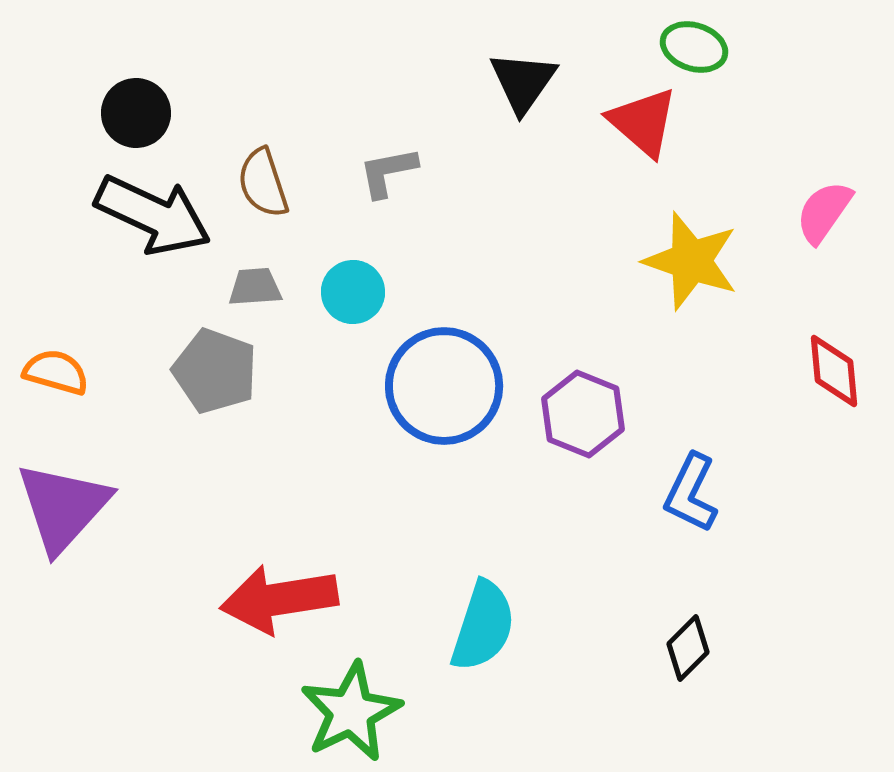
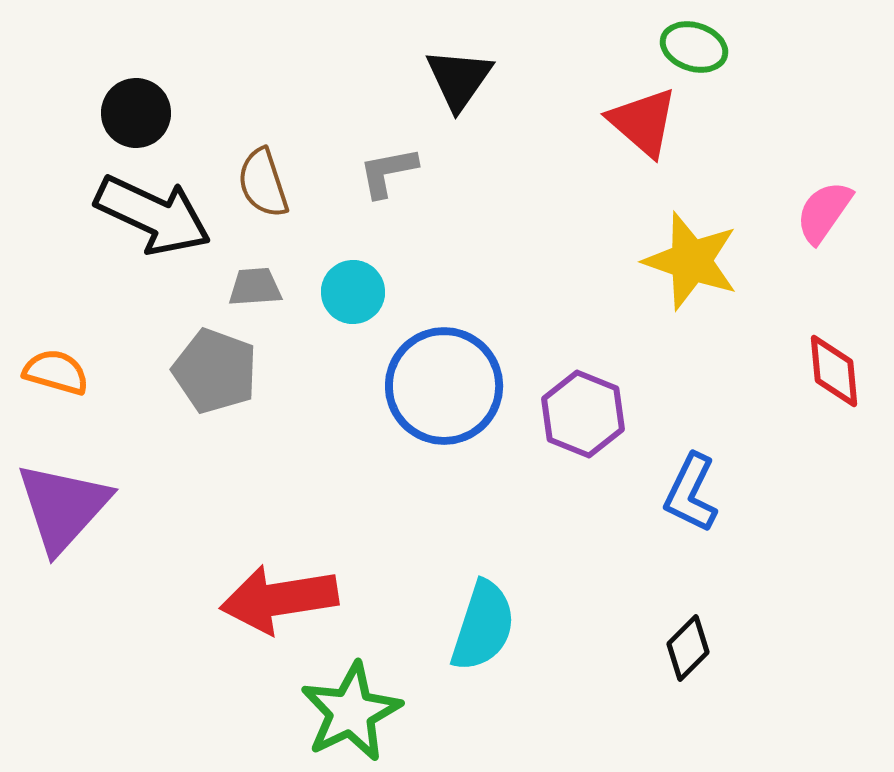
black triangle: moved 64 px left, 3 px up
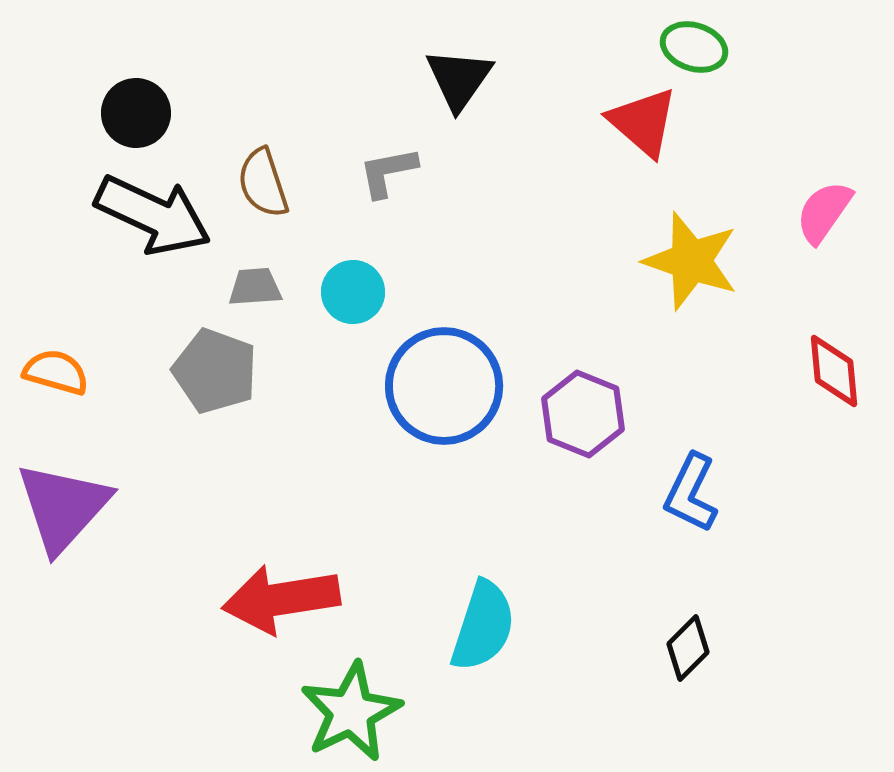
red arrow: moved 2 px right
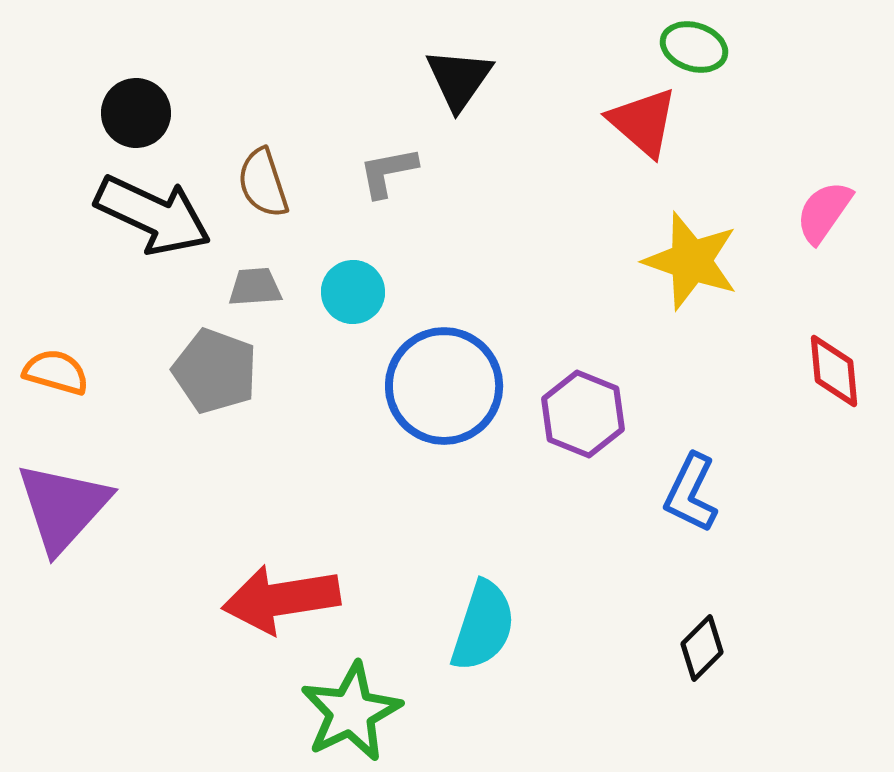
black diamond: moved 14 px right
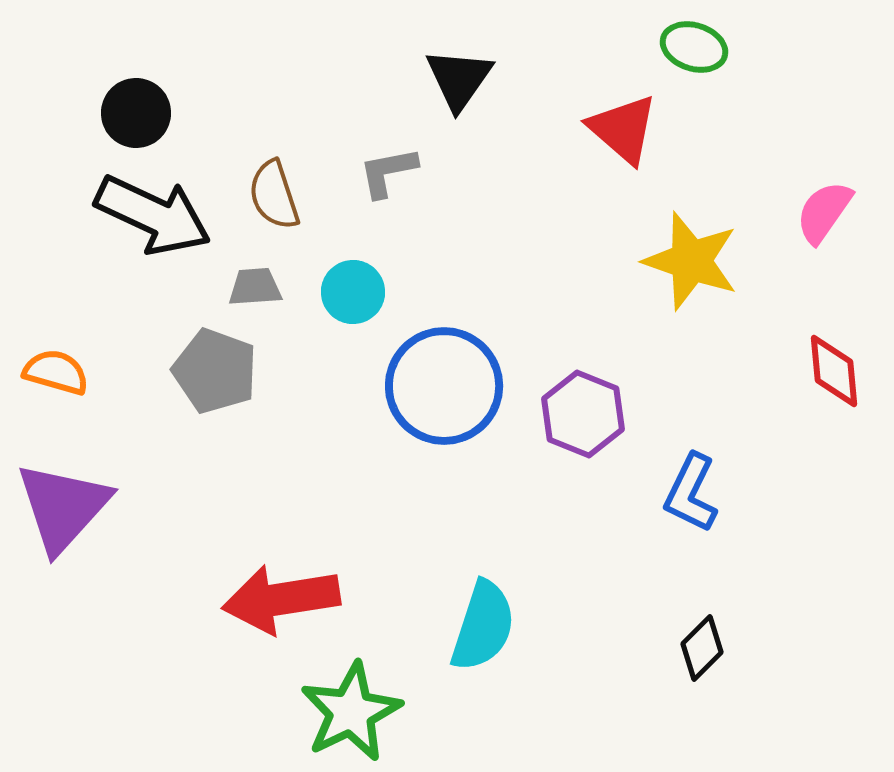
red triangle: moved 20 px left, 7 px down
brown semicircle: moved 11 px right, 12 px down
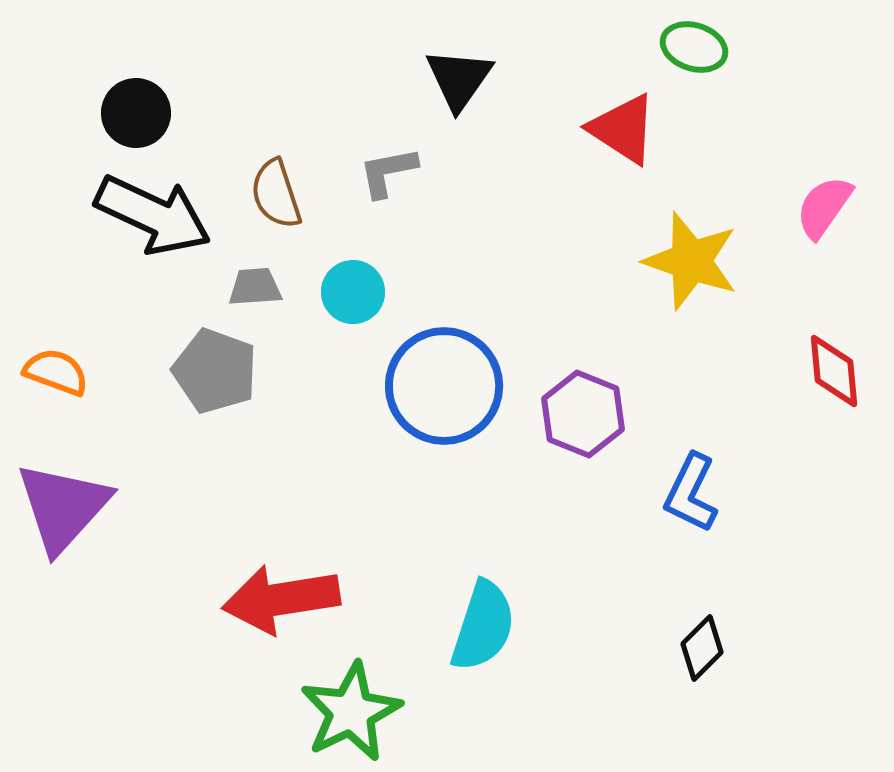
red triangle: rotated 8 degrees counterclockwise
brown semicircle: moved 2 px right, 1 px up
pink semicircle: moved 5 px up
orange semicircle: rotated 4 degrees clockwise
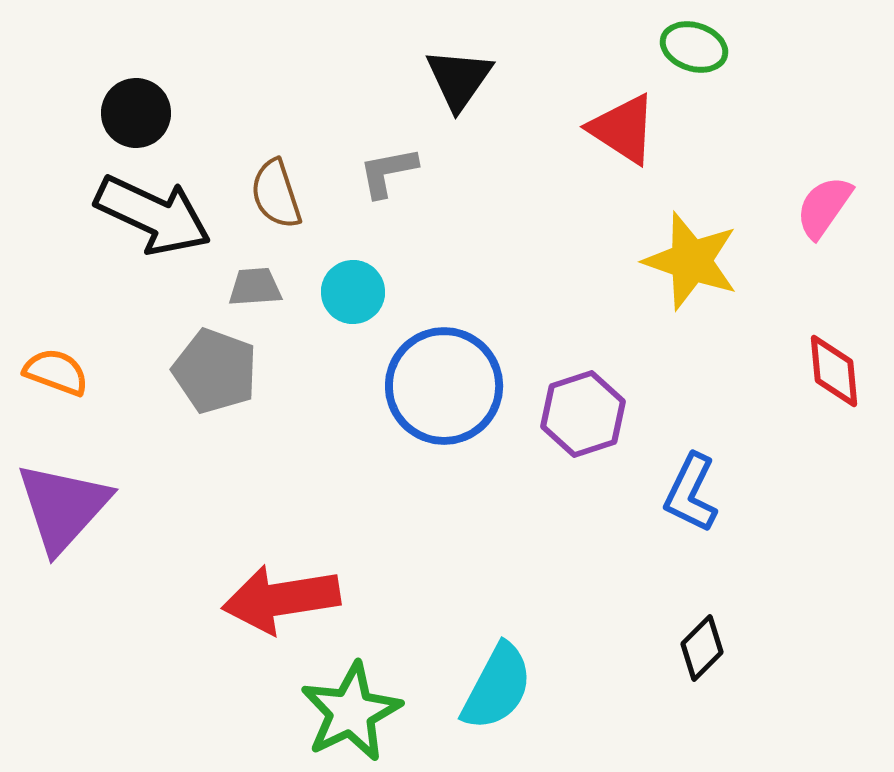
purple hexagon: rotated 20 degrees clockwise
cyan semicircle: moved 14 px right, 61 px down; rotated 10 degrees clockwise
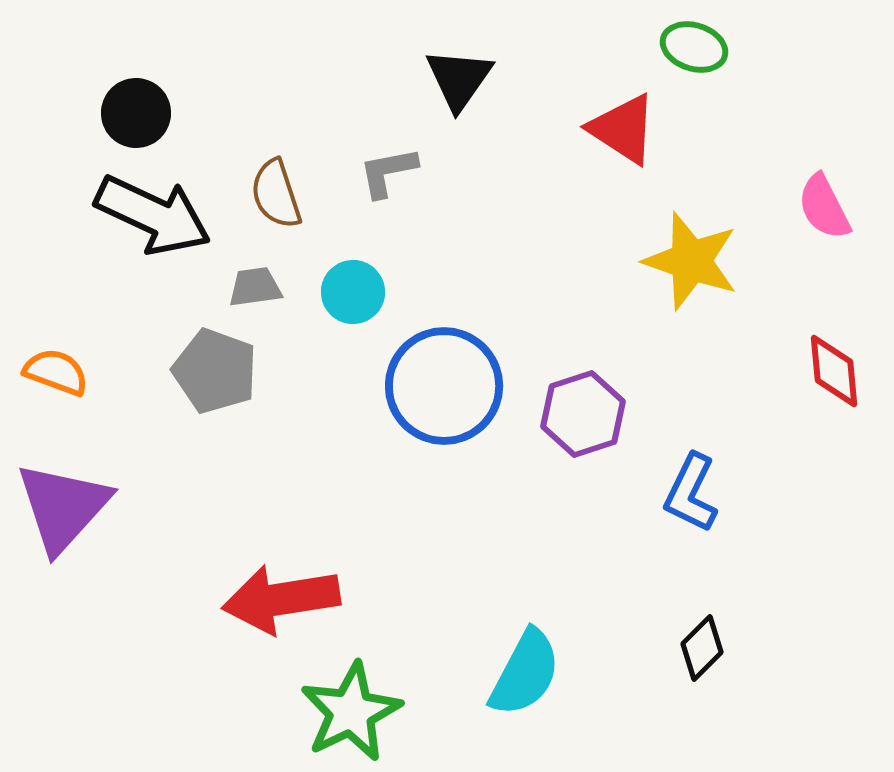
pink semicircle: rotated 62 degrees counterclockwise
gray trapezoid: rotated 4 degrees counterclockwise
cyan semicircle: moved 28 px right, 14 px up
